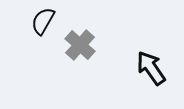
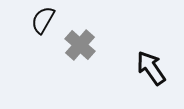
black semicircle: moved 1 px up
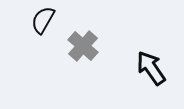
gray cross: moved 3 px right, 1 px down
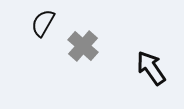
black semicircle: moved 3 px down
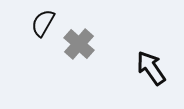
gray cross: moved 4 px left, 2 px up
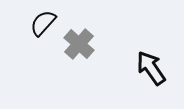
black semicircle: rotated 12 degrees clockwise
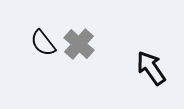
black semicircle: moved 20 px down; rotated 80 degrees counterclockwise
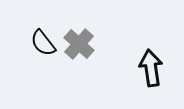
black arrow: rotated 27 degrees clockwise
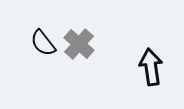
black arrow: moved 1 px up
